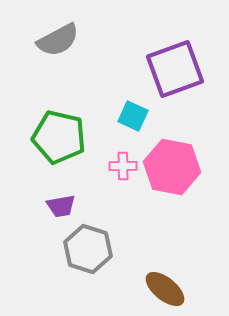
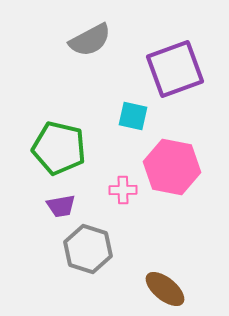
gray semicircle: moved 32 px right
cyan square: rotated 12 degrees counterclockwise
green pentagon: moved 11 px down
pink cross: moved 24 px down
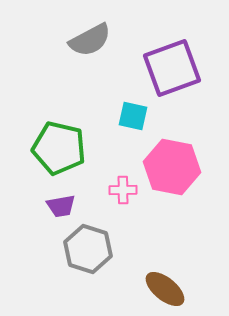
purple square: moved 3 px left, 1 px up
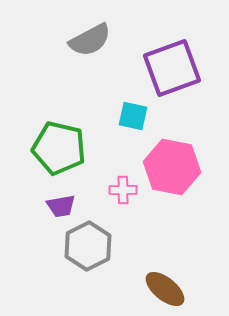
gray hexagon: moved 3 px up; rotated 15 degrees clockwise
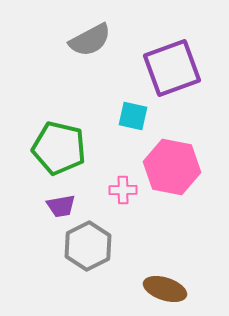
brown ellipse: rotated 21 degrees counterclockwise
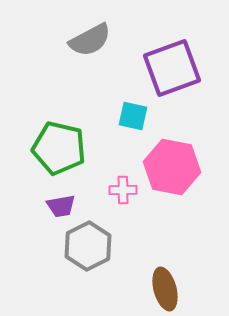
brown ellipse: rotated 57 degrees clockwise
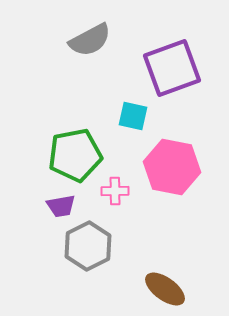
green pentagon: moved 16 px right, 7 px down; rotated 24 degrees counterclockwise
pink cross: moved 8 px left, 1 px down
brown ellipse: rotated 39 degrees counterclockwise
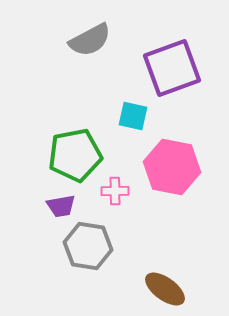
gray hexagon: rotated 24 degrees counterclockwise
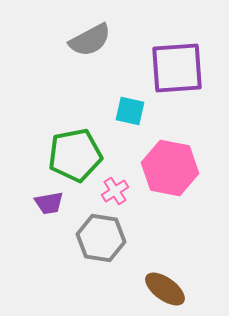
purple square: moved 5 px right; rotated 16 degrees clockwise
cyan square: moved 3 px left, 5 px up
pink hexagon: moved 2 px left, 1 px down
pink cross: rotated 32 degrees counterclockwise
purple trapezoid: moved 12 px left, 3 px up
gray hexagon: moved 13 px right, 8 px up
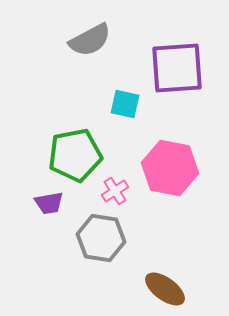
cyan square: moved 5 px left, 7 px up
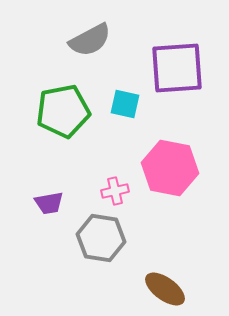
green pentagon: moved 12 px left, 44 px up
pink cross: rotated 20 degrees clockwise
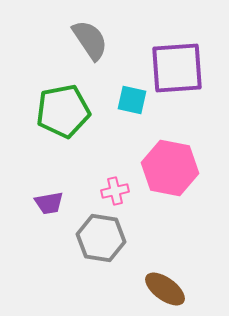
gray semicircle: rotated 96 degrees counterclockwise
cyan square: moved 7 px right, 4 px up
